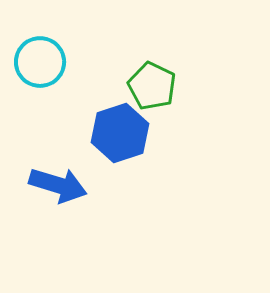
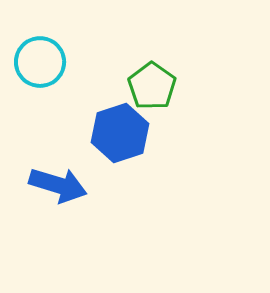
green pentagon: rotated 9 degrees clockwise
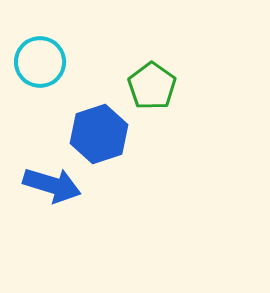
blue hexagon: moved 21 px left, 1 px down
blue arrow: moved 6 px left
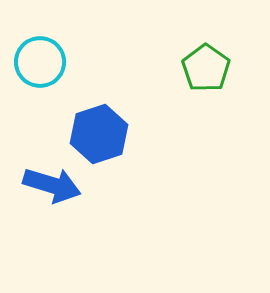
green pentagon: moved 54 px right, 18 px up
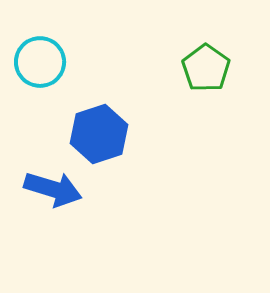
blue arrow: moved 1 px right, 4 px down
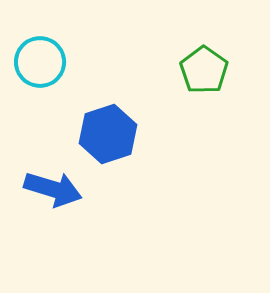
green pentagon: moved 2 px left, 2 px down
blue hexagon: moved 9 px right
